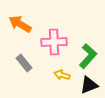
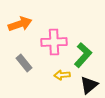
orange arrow: rotated 130 degrees clockwise
green L-shape: moved 5 px left, 1 px up
yellow arrow: rotated 21 degrees counterclockwise
black triangle: rotated 18 degrees counterclockwise
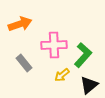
pink cross: moved 3 px down
yellow arrow: rotated 35 degrees counterclockwise
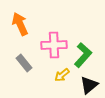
orange arrow: rotated 95 degrees counterclockwise
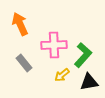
black triangle: moved 3 px up; rotated 30 degrees clockwise
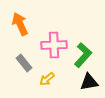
yellow arrow: moved 15 px left, 4 px down
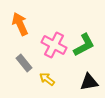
pink cross: rotated 30 degrees clockwise
green L-shape: moved 1 px right, 10 px up; rotated 20 degrees clockwise
yellow arrow: rotated 77 degrees clockwise
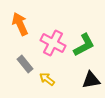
pink cross: moved 1 px left, 2 px up
gray rectangle: moved 1 px right, 1 px down
black triangle: moved 2 px right, 2 px up
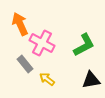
pink cross: moved 11 px left
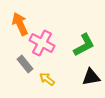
black triangle: moved 3 px up
